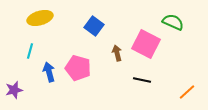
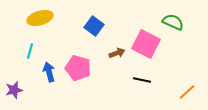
brown arrow: rotated 84 degrees clockwise
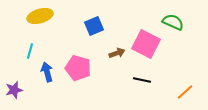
yellow ellipse: moved 2 px up
blue square: rotated 30 degrees clockwise
blue arrow: moved 2 px left
orange line: moved 2 px left
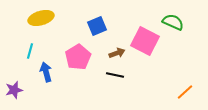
yellow ellipse: moved 1 px right, 2 px down
blue square: moved 3 px right
pink square: moved 1 px left, 3 px up
pink pentagon: moved 11 px up; rotated 25 degrees clockwise
blue arrow: moved 1 px left
black line: moved 27 px left, 5 px up
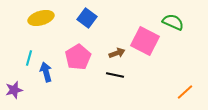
blue square: moved 10 px left, 8 px up; rotated 30 degrees counterclockwise
cyan line: moved 1 px left, 7 px down
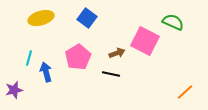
black line: moved 4 px left, 1 px up
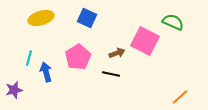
blue square: rotated 12 degrees counterclockwise
orange line: moved 5 px left, 5 px down
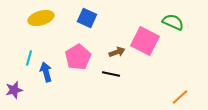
brown arrow: moved 1 px up
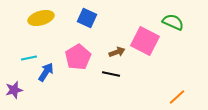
cyan line: rotated 63 degrees clockwise
blue arrow: rotated 48 degrees clockwise
orange line: moved 3 px left
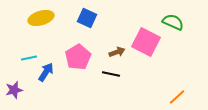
pink square: moved 1 px right, 1 px down
